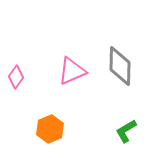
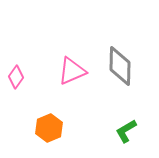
orange hexagon: moved 1 px left, 1 px up
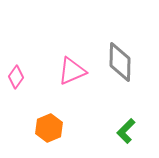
gray diamond: moved 4 px up
green L-shape: rotated 15 degrees counterclockwise
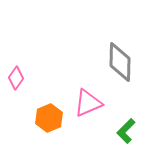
pink triangle: moved 16 px right, 32 px down
pink diamond: moved 1 px down
orange hexagon: moved 10 px up
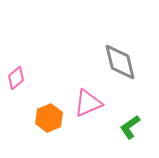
gray diamond: rotated 15 degrees counterclockwise
pink diamond: rotated 15 degrees clockwise
green L-shape: moved 4 px right, 4 px up; rotated 10 degrees clockwise
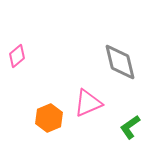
pink diamond: moved 1 px right, 22 px up
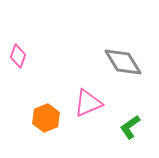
pink diamond: moved 1 px right; rotated 30 degrees counterclockwise
gray diamond: moved 3 px right; rotated 18 degrees counterclockwise
orange hexagon: moved 3 px left
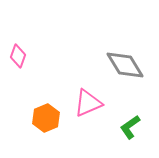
gray diamond: moved 2 px right, 3 px down
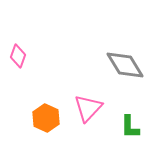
pink triangle: moved 5 px down; rotated 24 degrees counterclockwise
orange hexagon: rotated 12 degrees counterclockwise
green L-shape: rotated 55 degrees counterclockwise
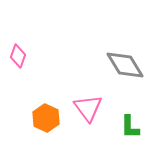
pink triangle: rotated 20 degrees counterclockwise
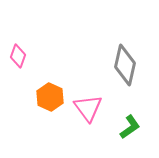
gray diamond: rotated 45 degrees clockwise
orange hexagon: moved 4 px right, 21 px up
green L-shape: rotated 125 degrees counterclockwise
